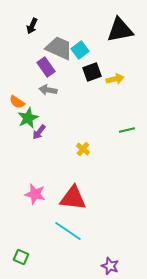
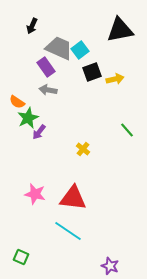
green line: rotated 63 degrees clockwise
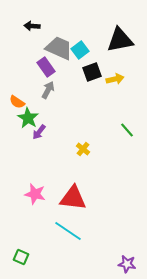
black arrow: rotated 70 degrees clockwise
black triangle: moved 10 px down
gray arrow: rotated 108 degrees clockwise
green star: rotated 15 degrees counterclockwise
purple star: moved 17 px right, 2 px up; rotated 12 degrees counterclockwise
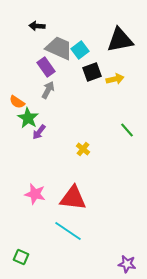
black arrow: moved 5 px right
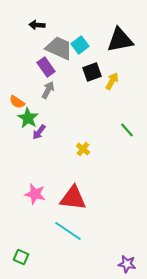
black arrow: moved 1 px up
cyan square: moved 5 px up
yellow arrow: moved 3 px left, 2 px down; rotated 48 degrees counterclockwise
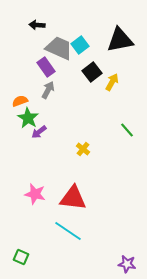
black square: rotated 18 degrees counterclockwise
yellow arrow: moved 1 px down
orange semicircle: moved 3 px right, 1 px up; rotated 126 degrees clockwise
purple arrow: rotated 14 degrees clockwise
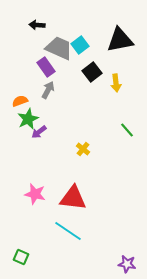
yellow arrow: moved 4 px right, 1 px down; rotated 144 degrees clockwise
green star: moved 1 px down; rotated 15 degrees clockwise
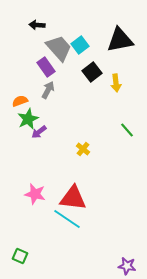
gray trapezoid: rotated 24 degrees clockwise
cyan line: moved 1 px left, 12 px up
green square: moved 1 px left, 1 px up
purple star: moved 2 px down
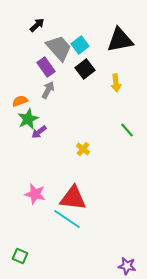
black arrow: rotated 133 degrees clockwise
black square: moved 7 px left, 3 px up
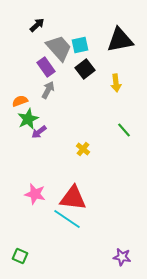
cyan square: rotated 24 degrees clockwise
green line: moved 3 px left
purple star: moved 5 px left, 9 px up
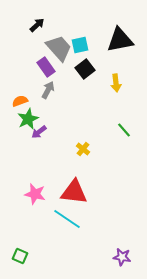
red triangle: moved 1 px right, 6 px up
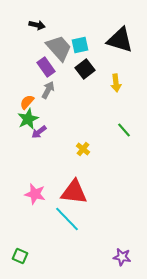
black arrow: rotated 56 degrees clockwise
black triangle: rotated 28 degrees clockwise
orange semicircle: moved 7 px right, 1 px down; rotated 28 degrees counterclockwise
cyan line: rotated 12 degrees clockwise
